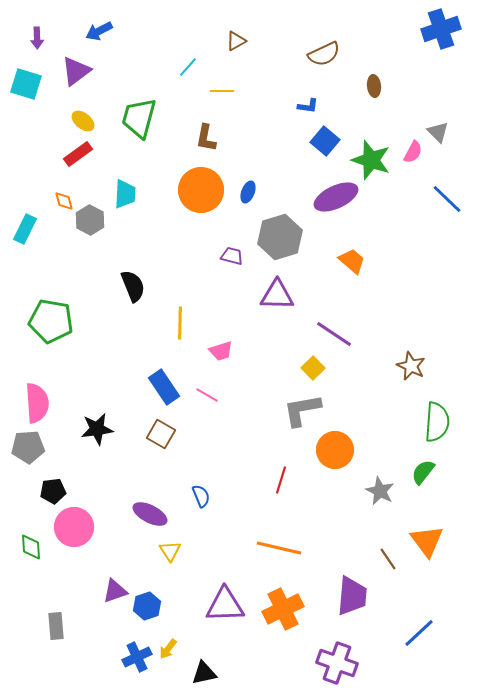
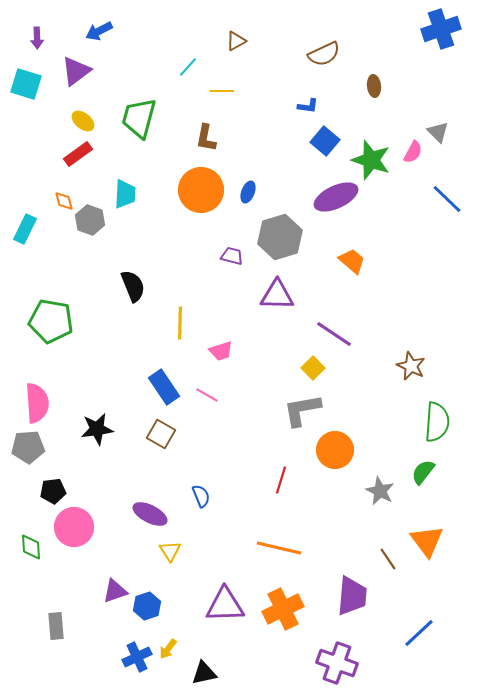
gray hexagon at (90, 220): rotated 8 degrees counterclockwise
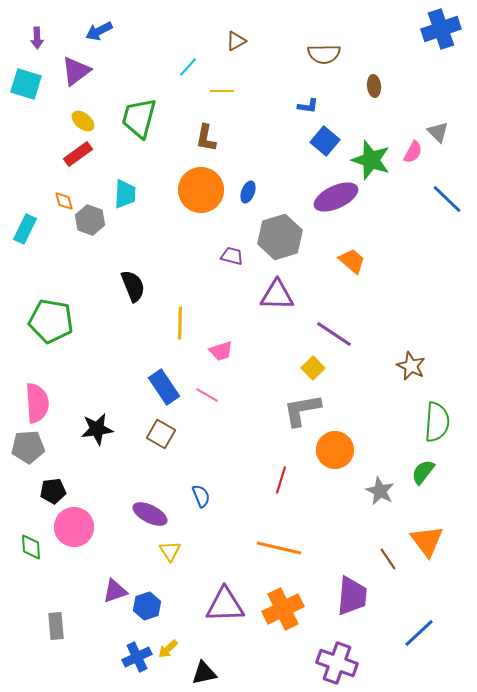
brown semicircle at (324, 54): rotated 24 degrees clockwise
yellow arrow at (168, 649): rotated 10 degrees clockwise
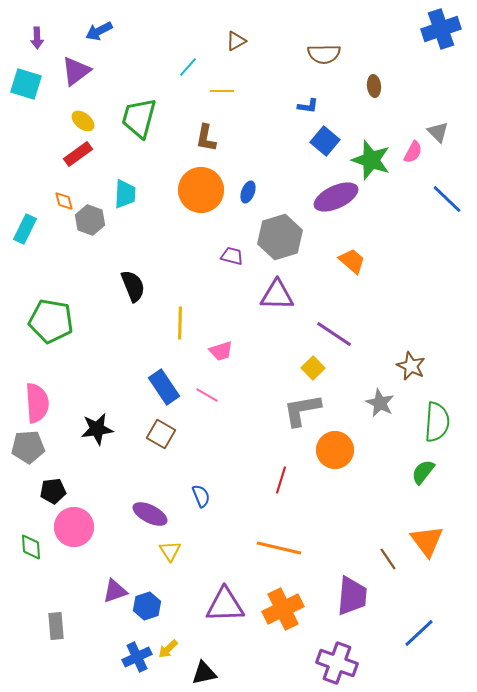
gray star at (380, 491): moved 88 px up
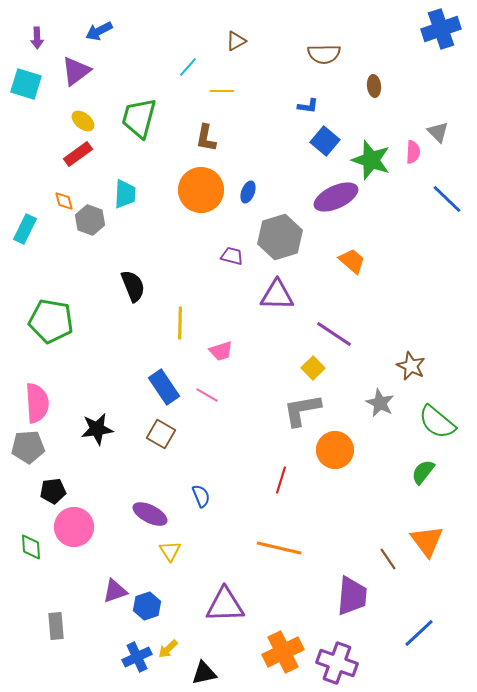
pink semicircle at (413, 152): rotated 25 degrees counterclockwise
green semicircle at (437, 422): rotated 126 degrees clockwise
orange cross at (283, 609): moved 43 px down
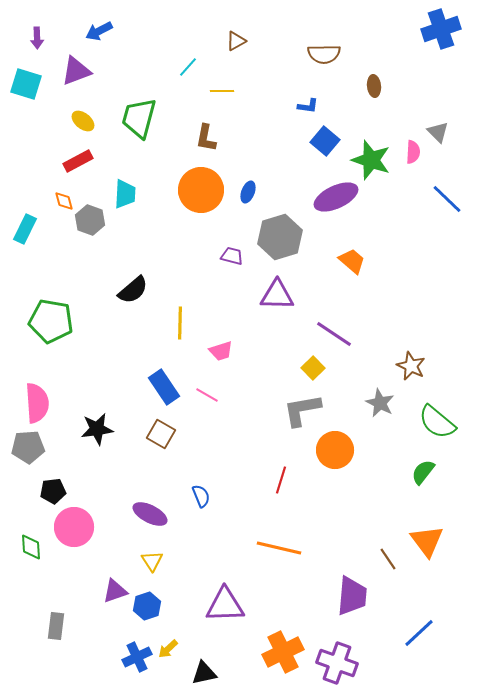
purple triangle at (76, 71): rotated 16 degrees clockwise
red rectangle at (78, 154): moved 7 px down; rotated 8 degrees clockwise
black semicircle at (133, 286): moved 4 px down; rotated 72 degrees clockwise
yellow triangle at (170, 551): moved 18 px left, 10 px down
gray rectangle at (56, 626): rotated 12 degrees clockwise
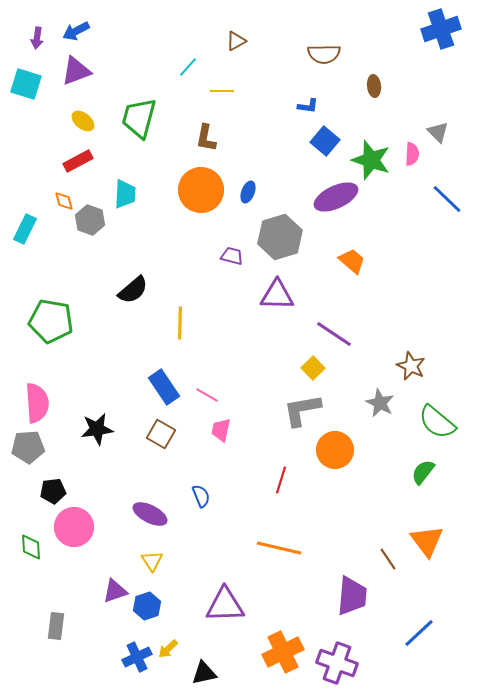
blue arrow at (99, 31): moved 23 px left
purple arrow at (37, 38): rotated 10 degrees clockwise
pink semicircle at (413, 152): moved 1 px left, 2 px down
pink trapezoid at (221, 351): moved 79 px down; rotated 120 degrees clockwise
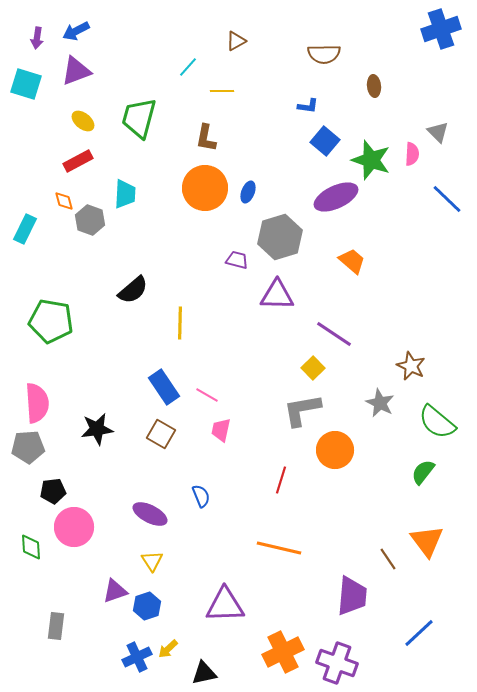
orange circle at (201, 190): moved 4 px right, 2 px up
purple trapezoid at (232, 256): moved 5 px right, 4 px down
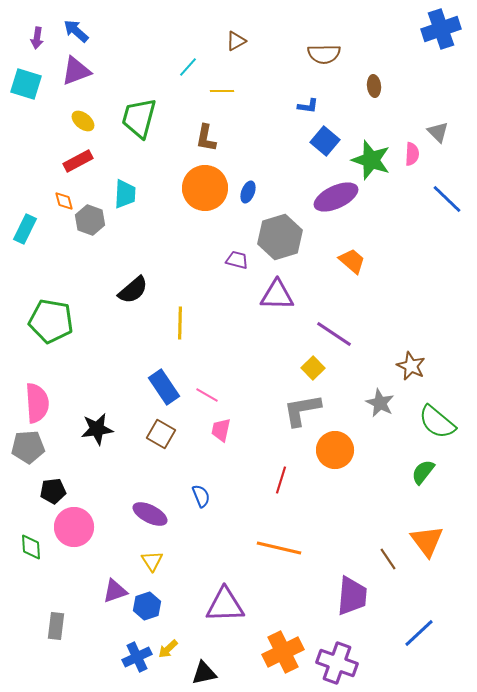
blue arrow at (76, 31): rotated 68 degrees clockwise
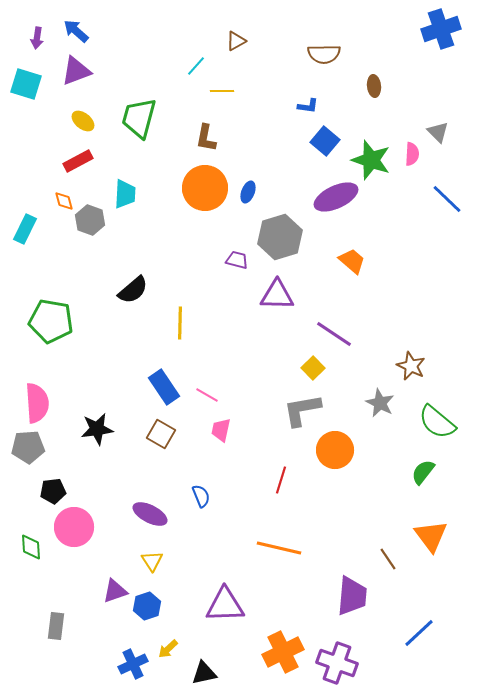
cyan line at (188, 67): moved 8 px right, 1 px up
orange triangle at (427, 541): moved 4 px right, 5 px up
blue cross at (137, 657): moved 4 px left, 7 px down
